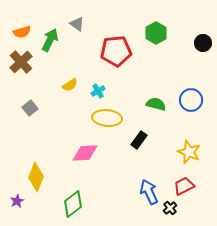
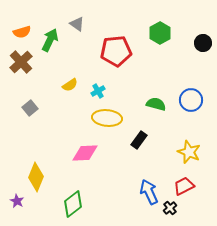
green hexagon: moved 4 px right
purple star: rotated 16 degrees counterclockwise
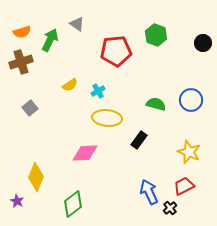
green hexagon: moved 4 px left, 2 px down; rotated 10 degrees counterclockwise
brown cross: rotated 25 degrees clockwise
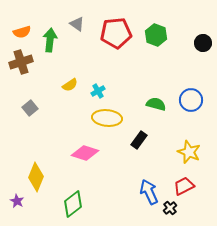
green arrow: rotated 20 degrees counterclockwise
red pentagon: moved 18 px up
pink diamond: rotated 20 degrees clockwise
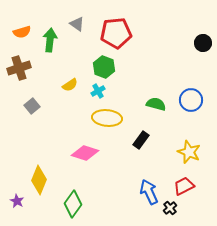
green hexagon: moved 52 px left, 32 px down
brown cross: moved 2 px left, 6 px down
gray square: moved 2 px right, 2 px up
black rectangle: moved 2 px right
yellow diamond: moved 3 px right, 3 px down
green diamond: rotated 16 degrees counterclockwise
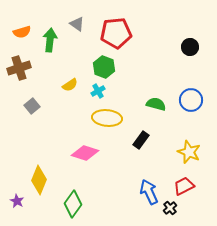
black circle: moved 13 px left, 4 px down
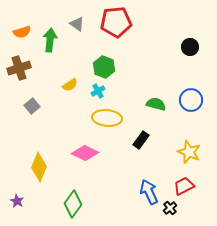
red pentagon: moved 11 px up
pink diamond: rotated 8 degrees clockwise
yellow diamond: moved 13 px up
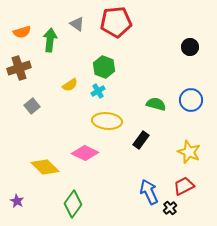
yellow ellipse: moved 3 px down
yellow diamond: moved 6 px right; rotated 68 degrees counterclockwise
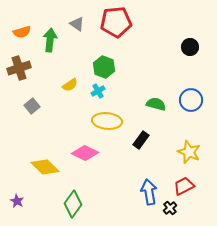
blue arrow: rotated 15 degrees clockwise
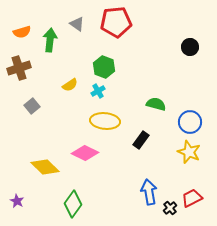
blue circle: moved 1 px left, 22 px down
yellow ellipse: moved 2 px left
red trapezoid: moved 8 px right, 12 px down
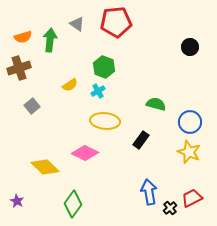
orange semicircle: moved 1 px right, 5 px down
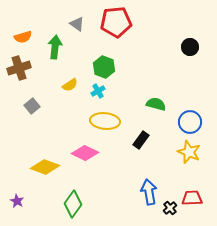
green arrow: moved 5 px right, 7 px down
yellow diamond: rotated 24 degrees counterclockwise
red trapezoid: rotated 25 degrees clockwise
